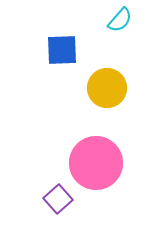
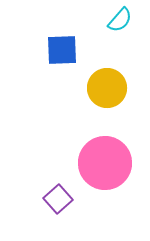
pink circle: moved 9 px right
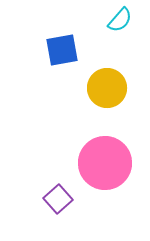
blue square: rotated 8 degrees counterclockwise
